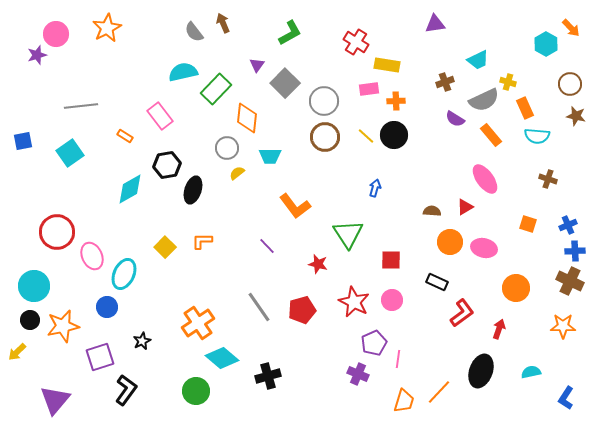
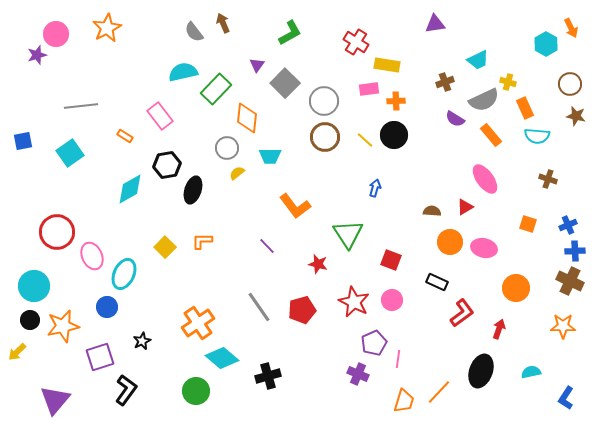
orange arrow at (571, 28): rotated 18 degrees clockwise
yellow line at (366, 136): moved 1 px left, 4 px down
red square at (391, 260): rotated 20 degrees clockwise
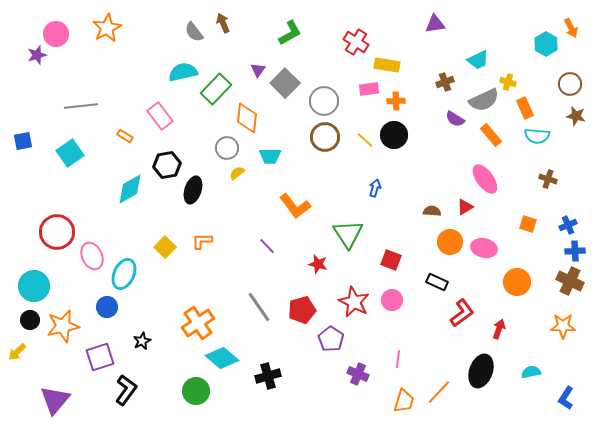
purple triangle at (257, 65): moved 1 px right, 5 px down
orange circle at (516, 288): moved 1 px right, 6 px up
purple pentagon at (374, 343): moved 43 px left, 4 px up; rotated 15 degrees counterclockwise
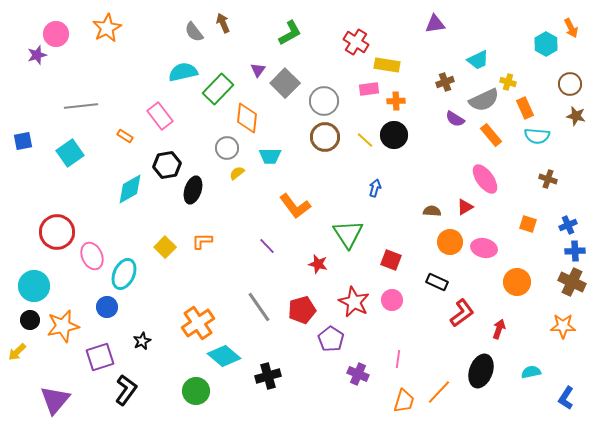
green rectangle at (216, 89): moved 2 px right
brown cross at (570, 281): moved 2 px right, 1 px down
cyan diamond at (222, 358): moved 2 px right, 2 px up
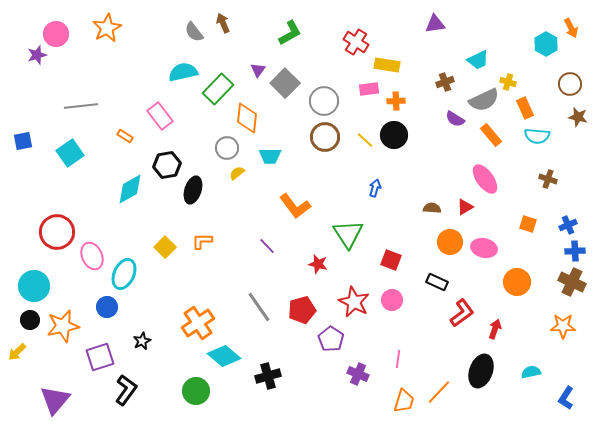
brown star at (576, 116): moved 2 px right, 1 px down
brown semicircle at (432, 211): moved 3 px up
red arrow at (499, 329): moved 4 px left
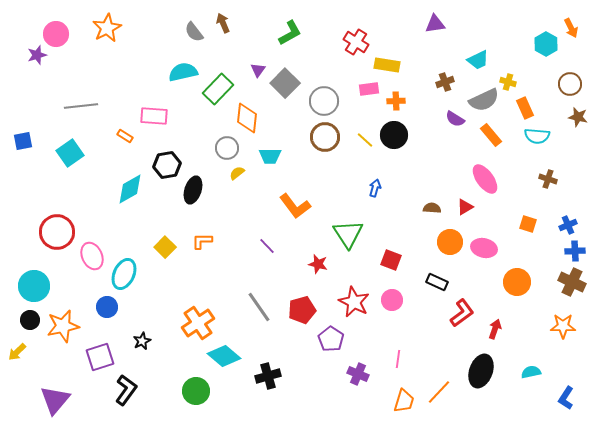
pink rectangle at (160, 116): moved 6 px left; rotated 48 degrees counterclockwise
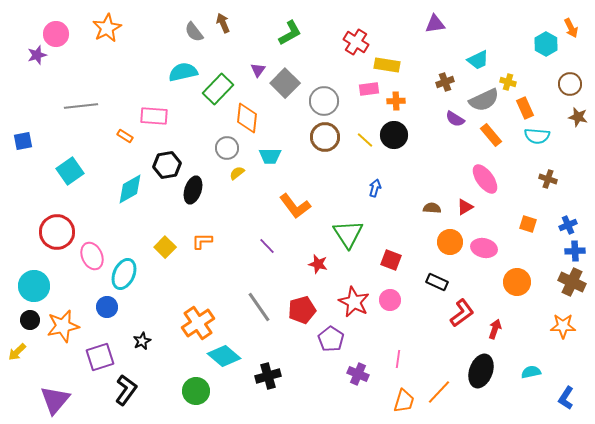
cyan square at (70, 153): moved 18 px down
pink circle at (392, 300): moved 2 px left
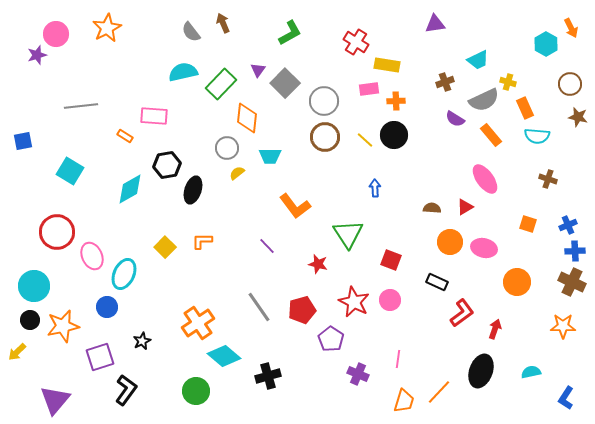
gray semicircle at (194, 32): moved 3 px left
green rectangle at (218, 89): moved 3 px right, 5 px up
cyan square at (70, 171): rotated 24 degrees counterclockwise
blue arrow at (375, 188): rotated 18 degrees counterclockwise
